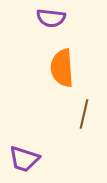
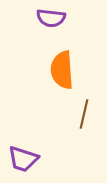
orange semicircle: moved 2 px down
purple trapezoid: moved 1 px left
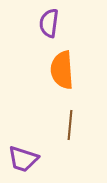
purple semicircle: moved 2 px left, 5 px down; rotated 92 degrees clockwise
brown line: moved 14 px left, 11 px down; rotated 8 degrees counterclockwise
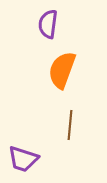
purple semicircle: moved 1 px left, 1 px down
orange semicircle: rotated 24 degrees clockwise
